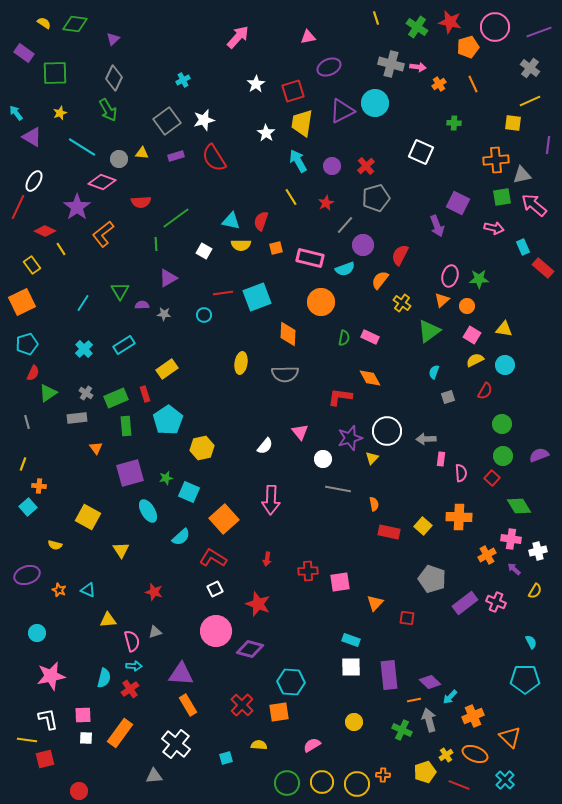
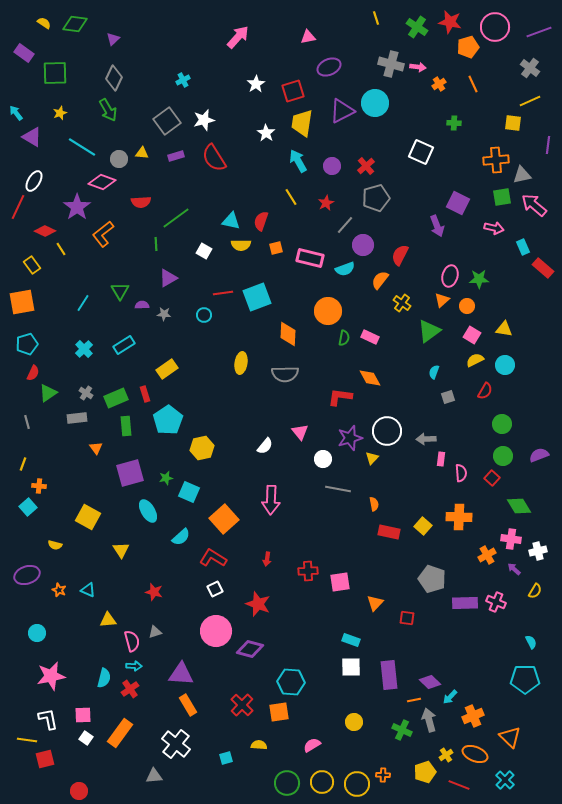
orange square at (22, 302): rotated 16 degrees clockwise
orange circle at (321, 302): moved 7 px right, 9 px down
purple rectangle at (465, 603): rotated 35 degrees clockwise
white square at (86, 738): rotated 32 degrees clockwise
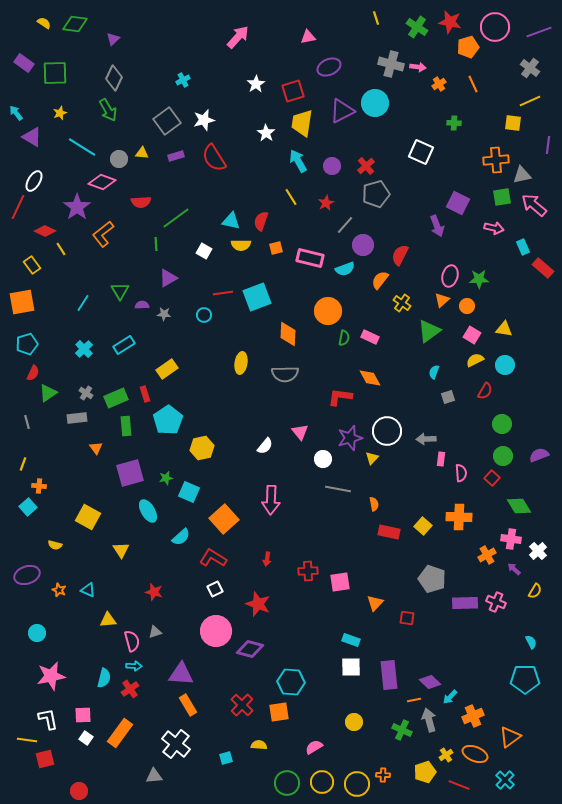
purple rectangle at (24, 53): moved 10 px down
gray pentagon at (376, 198): moved 4 px up
white cross at (538, 551): rotated 30 degrees counterclockwise
orange triangle at (510, 737): rotated 40 degrees clockwise
pink semicircle at (312, 745): moved 2 px right, 2 px down
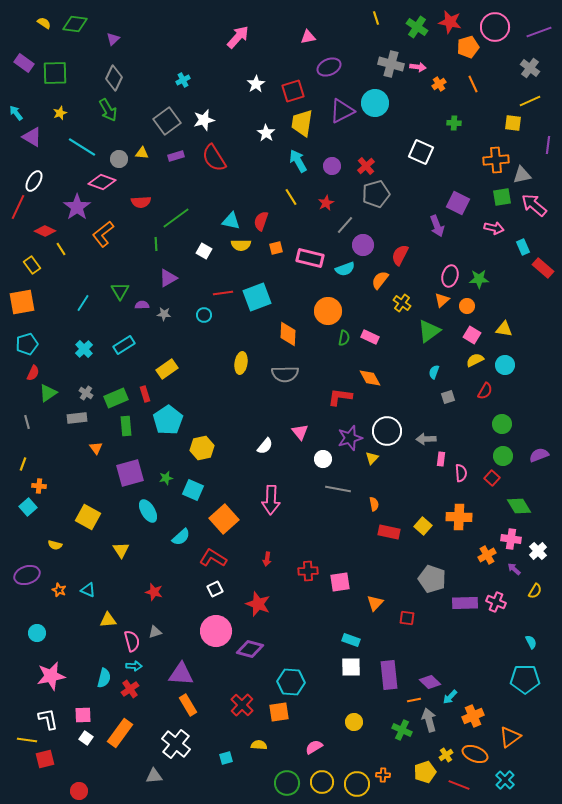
cyan square at (189, 492): moved 4 px right, 2 px up
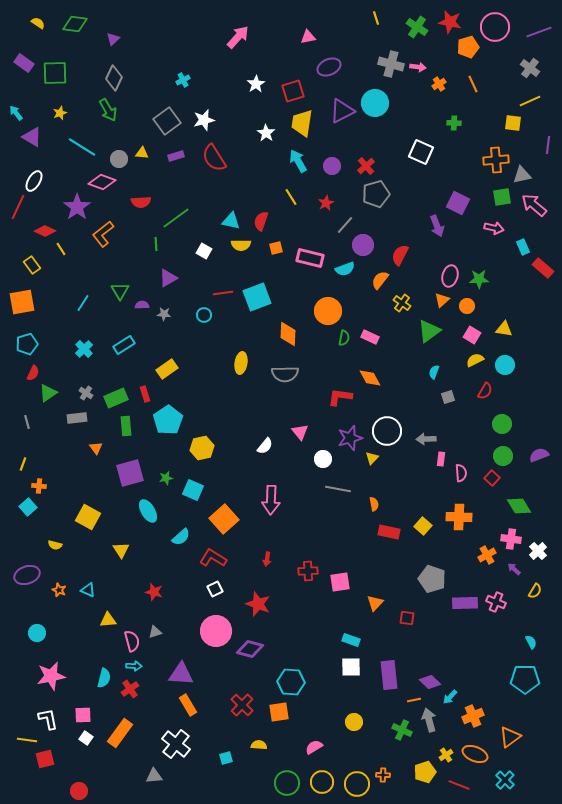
yellow semicircle at (44, 23): moved 6 px left
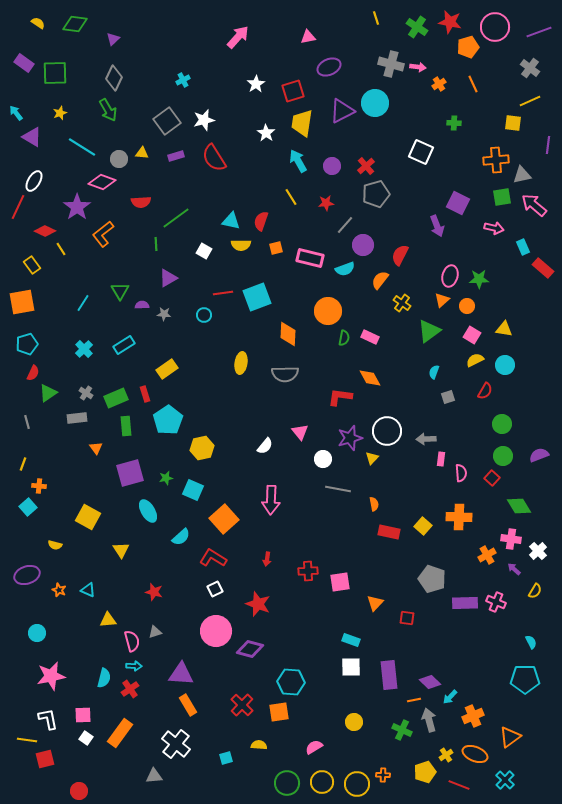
red star at (326, 203): rotated 21 degrees clockwise
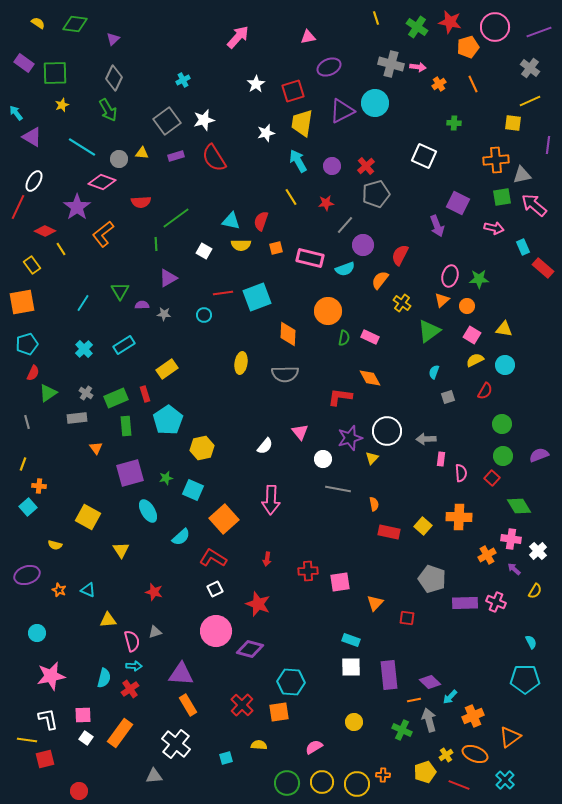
yellow star at (60, 113): moved 2 px right, 8 px up
white star at (266, 133): rotated 24 degrees clockwise
white square at (421, 152): moved 3 px right, 4 px down
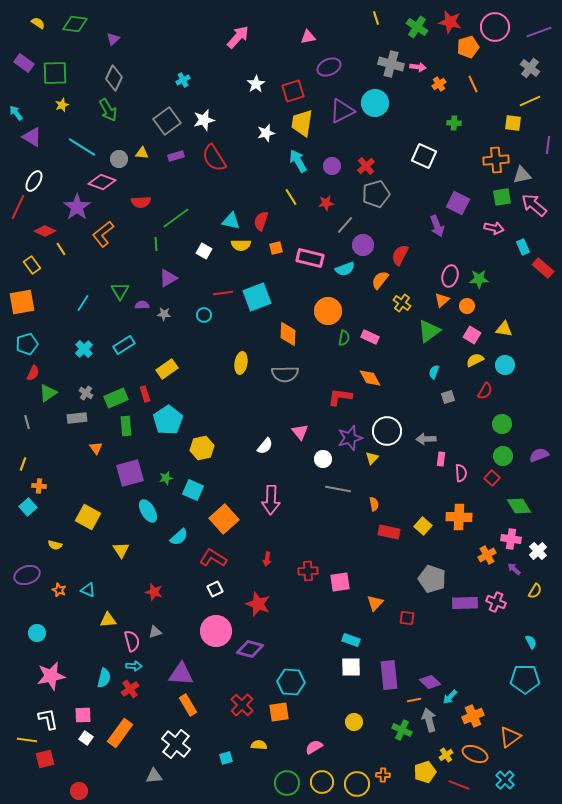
cyan semicircle at (181, 537): moved 2 px left
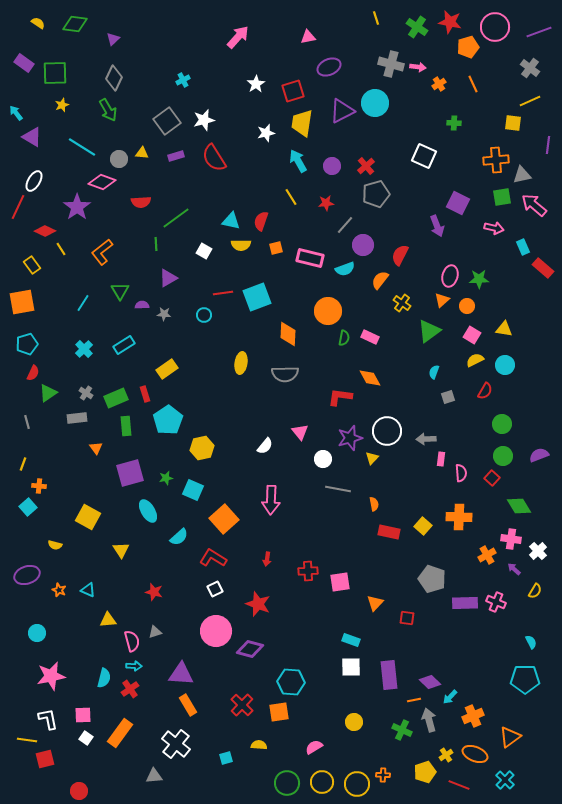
orange L-shape at (103, 234): moved 1 px left, 18 px down
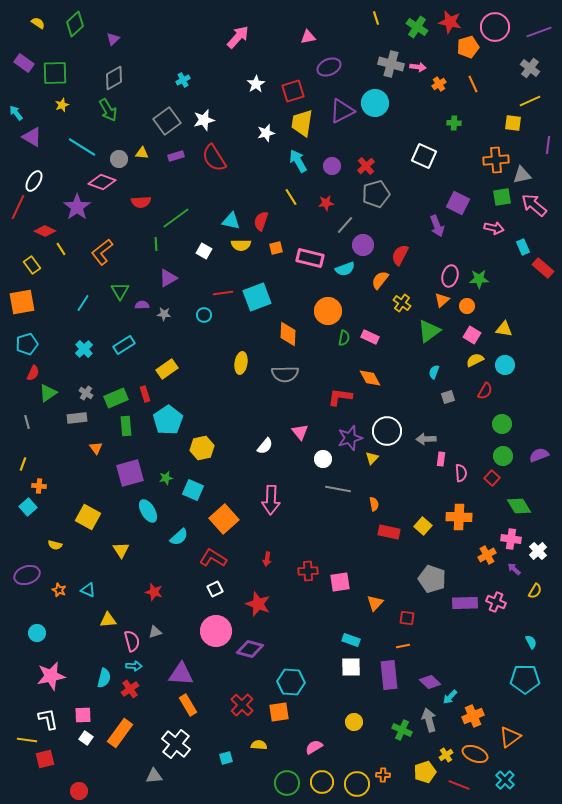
green diamond at (75, 24): rotated 50 degrees counterclockwise
gray diamond at (114, 78): rotated 35 degrees clockwise
orange line at (414, 700): moved 11 px left, 54 px up
